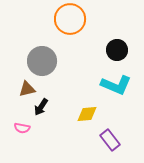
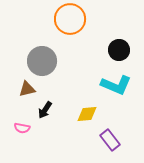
black circle: moved 2 px right
black arrow: moved 4 px right, 3 px down
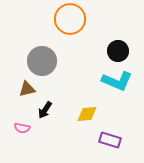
black circle: moved 1 px left, 1 px down
cyan L-shape: moved 1 px right, 4 px up
purple rectangle: rotated 35 degrees counterclockwise
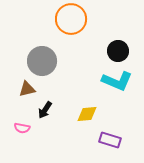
orange circle: moved 1 px right
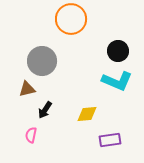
pink semicircle: moved 9 px right, 7 px down; rotated 91 degrees clockwise
purple rectangle: rotated 25 degrees counterclockwise
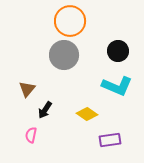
orange circle: moved 1 px left, 2 px down
gray circle: moved 22 px right, 6 px up
cyan L-shape: moved 5 px down
brown triangle: rotated 36 degrees counterclockwise
yellow diamond: rotated 40 degrees clockwise
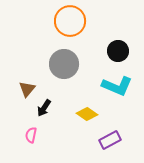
gray circle: moved 9 px down
black arrow: moved 1 px left, 2 px up
purple rectangle: rotated 20 degrees counterclockwise
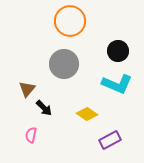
cyan L-shape: moved 2 px up
black arrow: rotated 78 degrees counterclockwise
